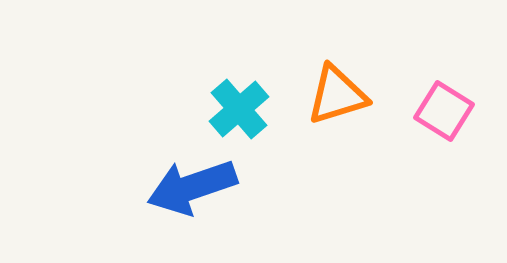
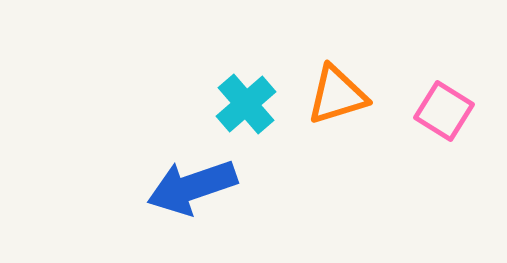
cyan cross: moved 7 px right, 5 px up
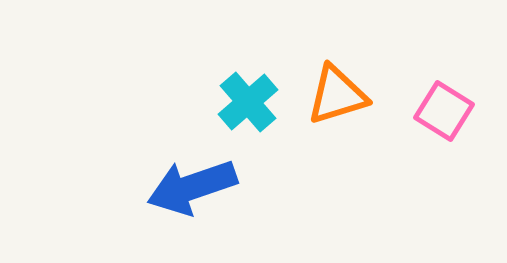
cyan cross: moved 2 px right, 2 px up
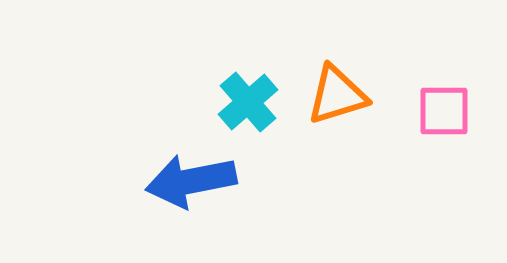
pink square: rotated 32 degrees counterclockwise
blue arrow: moved 1 px left, 6 px up; rotated 8 degrees clockwise
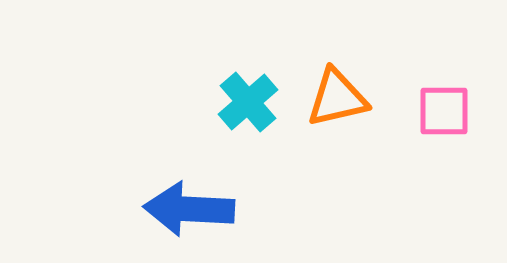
orange triangle: moved 3 px down; rotated 4 degrees clockwise
blue arrow: moved 2 px left, 28 px down; rotated 14 degrees clockwise
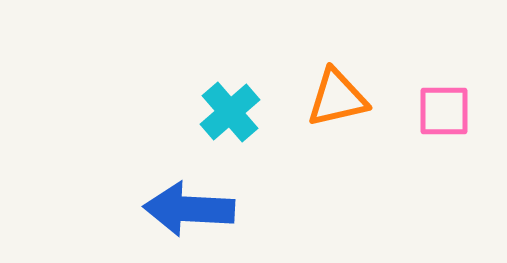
cyan cross: moved 18 px left, 10 px down
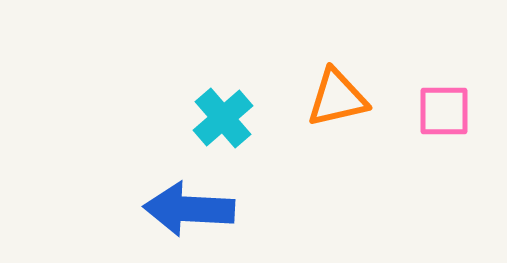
cyan cross: moved 7 px left, 6 px down
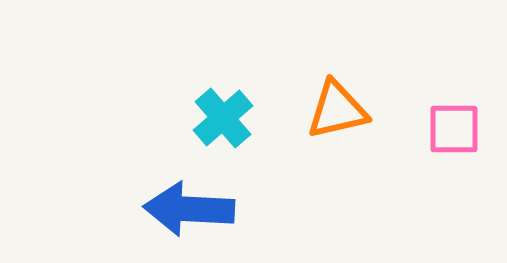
orange triangle: moved 12 px down
pink square: moved 10 px right, 18 px down
